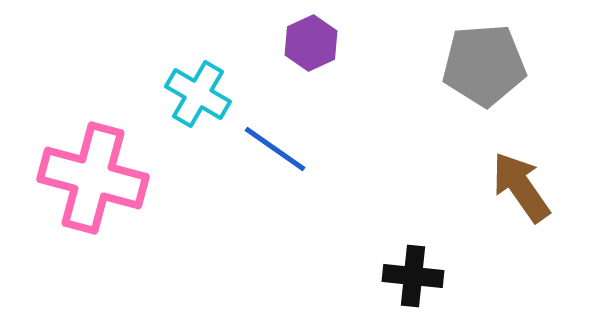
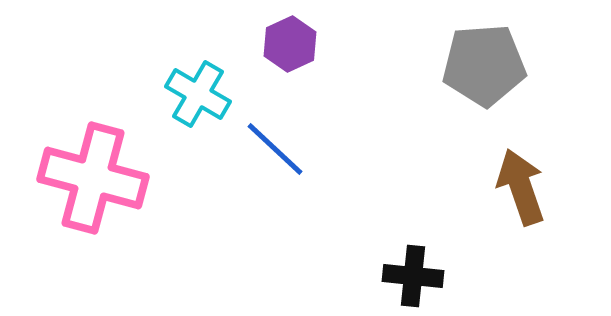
purple hexagon: moved 21 px left, 1 px down
blue line: rotated 8 degrees clockwise
brown arrow: rotated 16 degrees clockwise
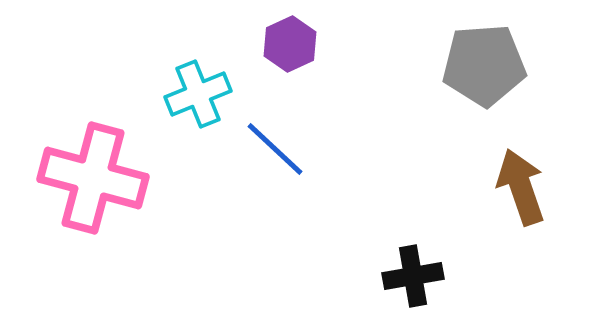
cyan cross: rotated 38 degrees clockwise
black cross: rotated 16 degrees counterclockwise
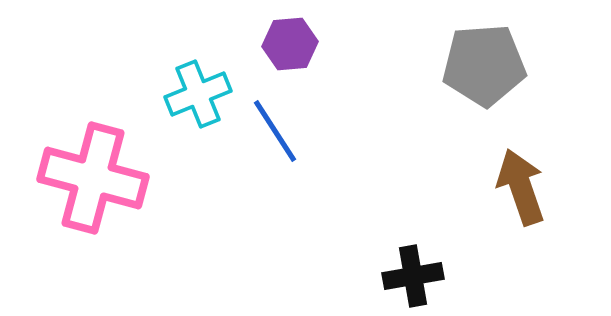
purple hexagon: rotated 20 degrees clockwise
blue line: moved 18 px up; rotated 14 degrees clockwise
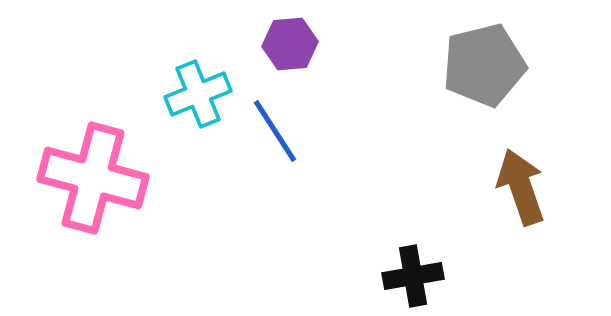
gray pentagon: rotated 10 degrees counterclockwise
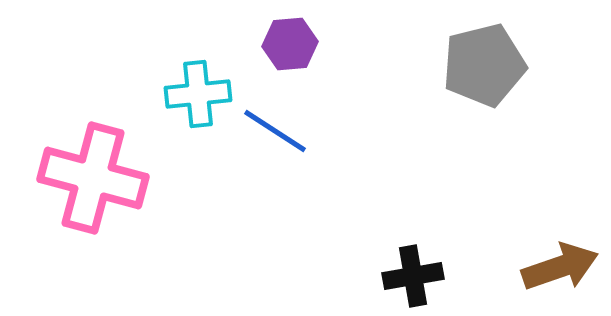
cyan cross: rotated 16 degrees clockwise
blue line: rotated 24 degrees counterclockwise
brown arrow: moved 39 px right, 80 px down; rotated 90 degrees clockwise
